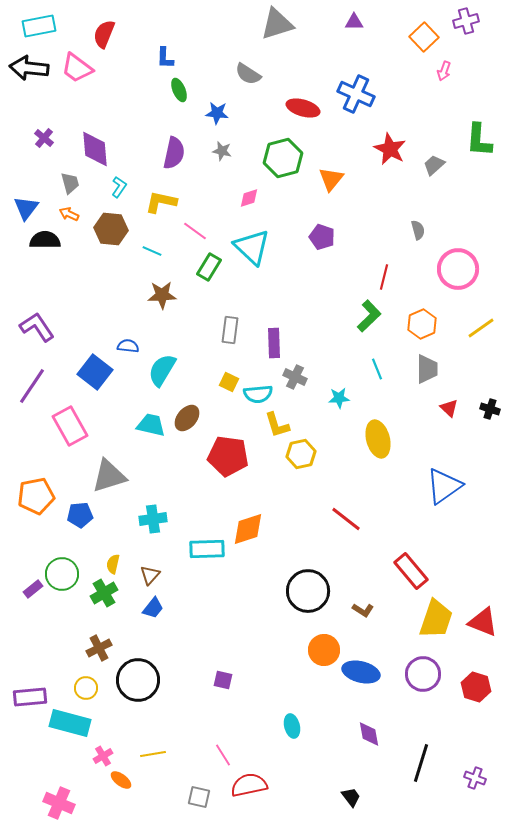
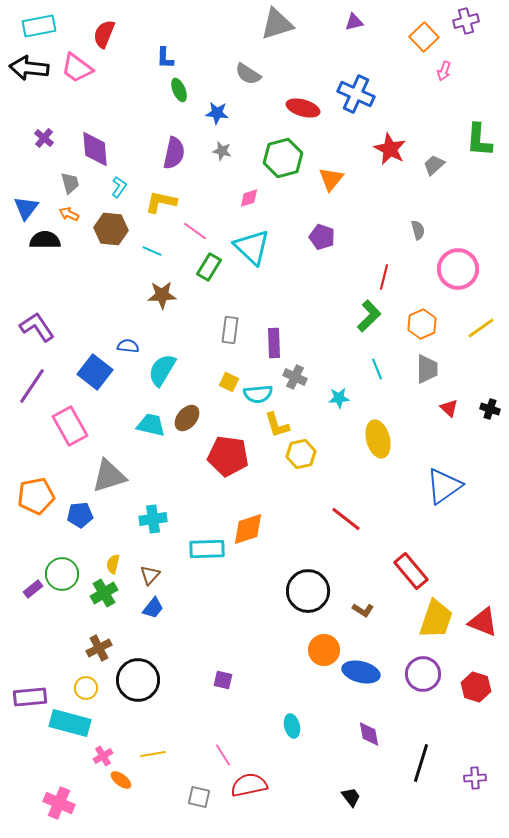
purple triangle at (354, 22): rotated 12 degrees counterclockwise
purple cross at (475, 778): rotated 25 degrees counterclockwise
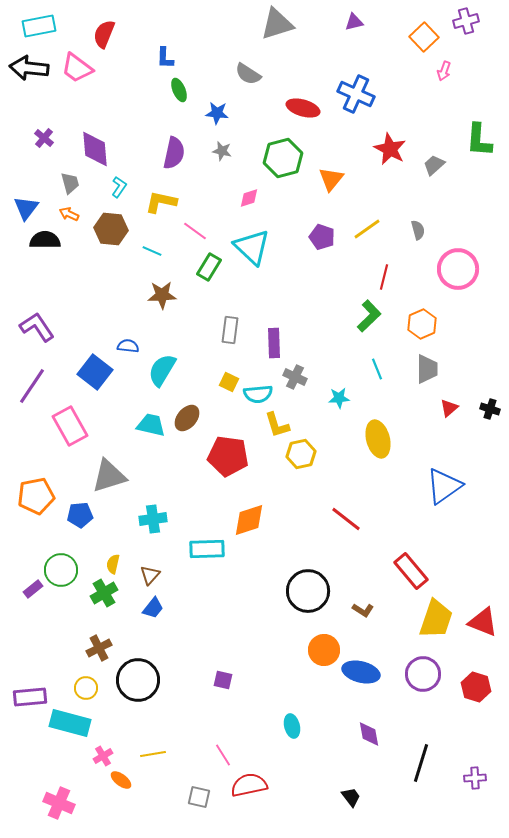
yellow line at (481, 328): moved 114 px left, 99 px up
red triangle at (449, 408): rotated 36 degrees clockwise
orange diamond at (248, 529): moved 1 px right, 9 px up
green circle at (62, 574): moved 1 px left, 4 px up
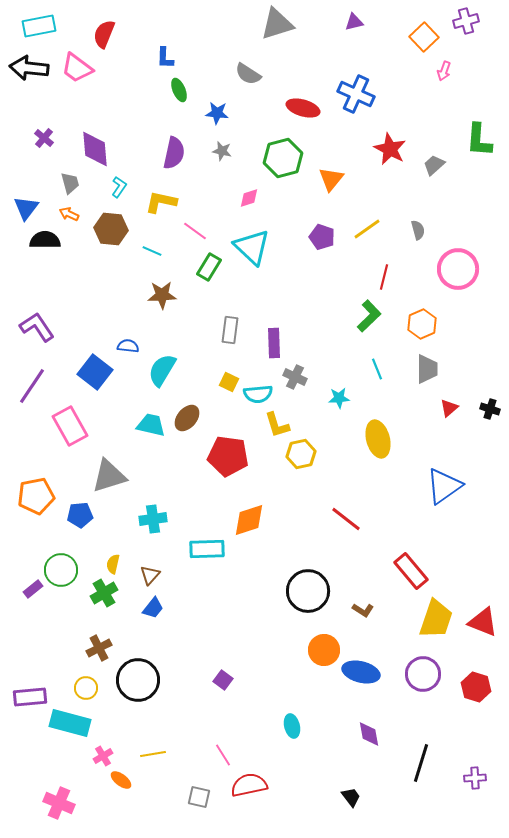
purple square at (223, 680): rotated 24 degrees clockwise
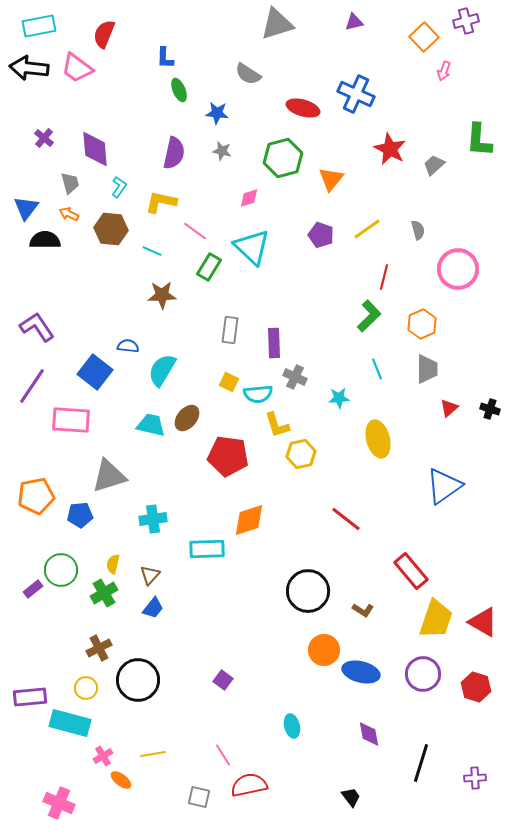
purple pentagon at (322, 237): moved 1 px left, 2 px up
pink rectangle at (70, 426): moved 1 px right, 6 px up; rotated 57 degrees counterclockwise
red triangle at (483, 622): rotated 8 degrees clockwise
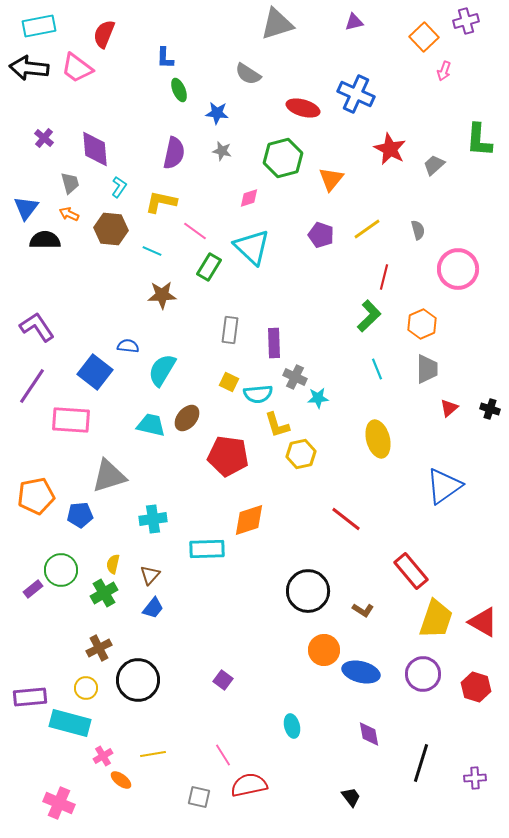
cyan star at (339, 398): moved 21 px left
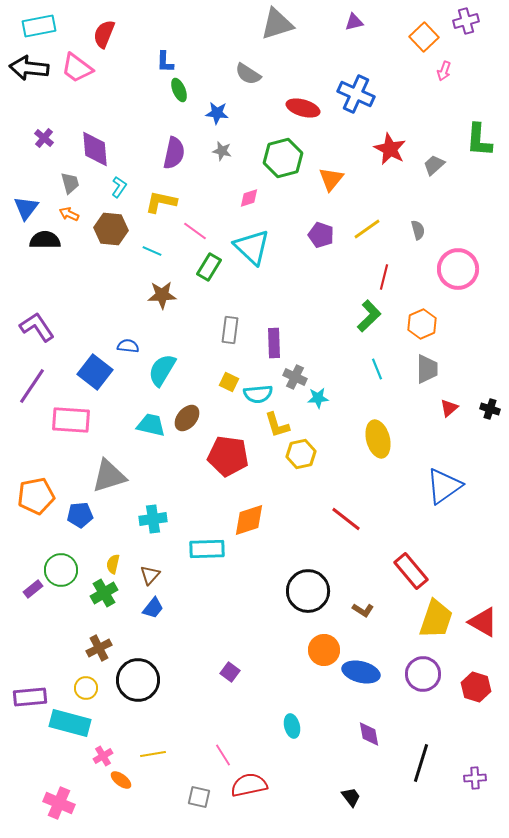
blue L-shape at (165, 58): moved 4 px down
purple square at (223, 680): moved 7 px right, 8 px up
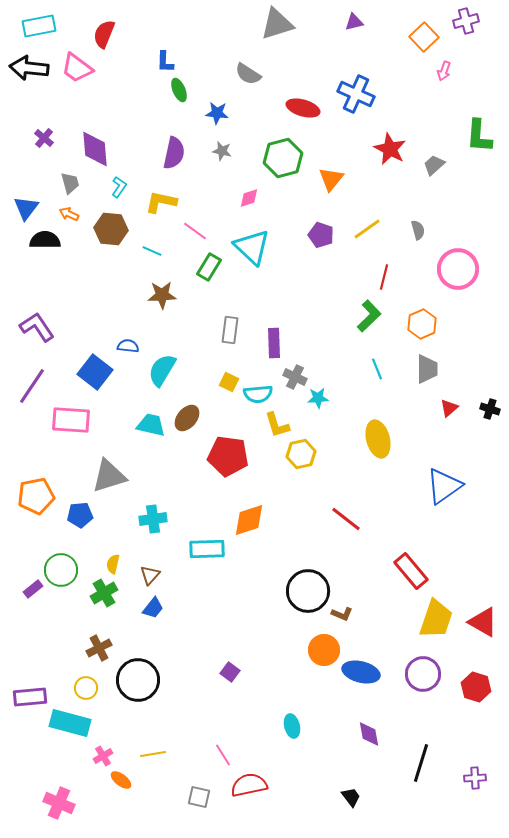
green L-shape at (479, 140): moved 4 px up
brown L-shape at (363, 610): moved 21 px left, 4 px down; rotated 10 degrees counterclockwise
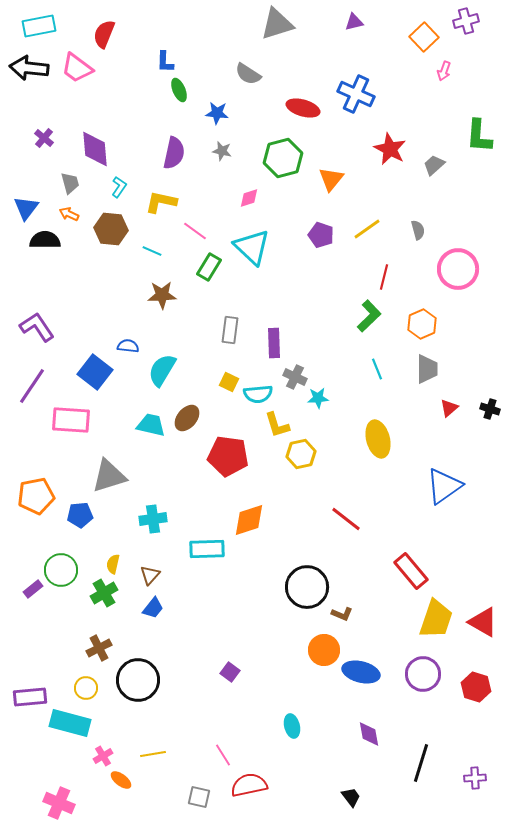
black circle at (308, 591): moved 1 px left, 4 px up
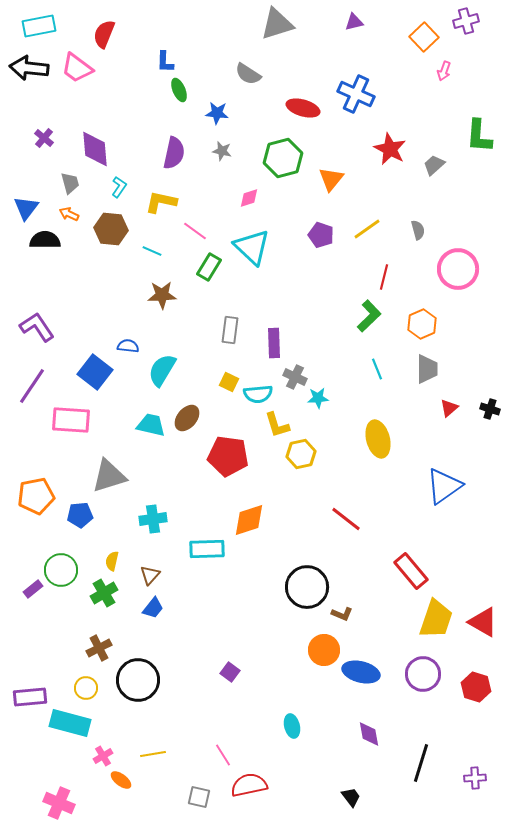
yellow semicircle at (113, 564): moved 1 px left, 3 px up
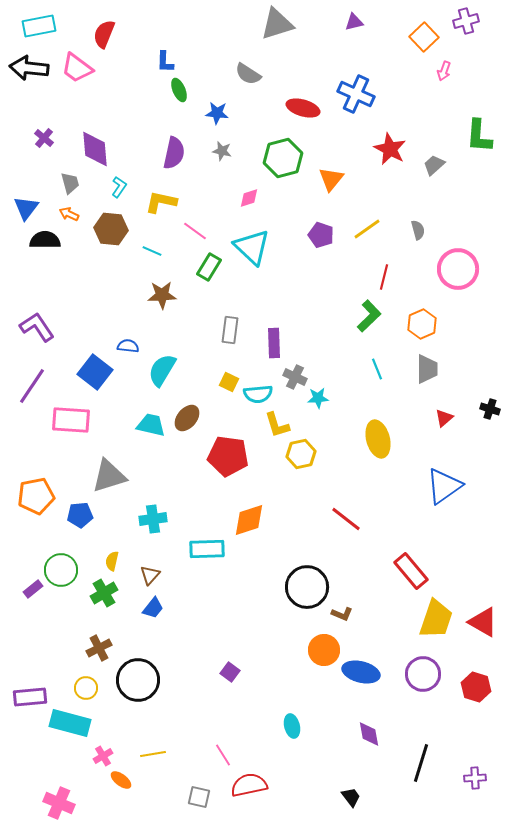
red triangle at (449, 408): moved 5 px left, 10 px down
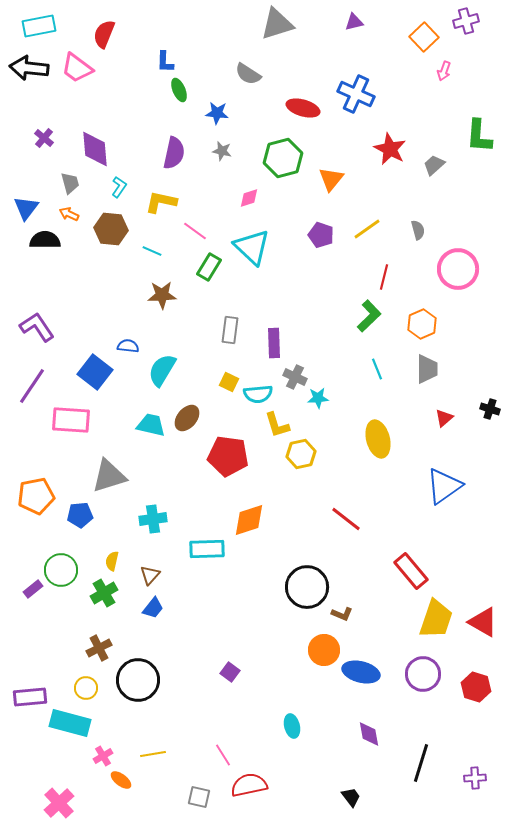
pink cross at (59, 803): rotated 24 degrees clockwise
